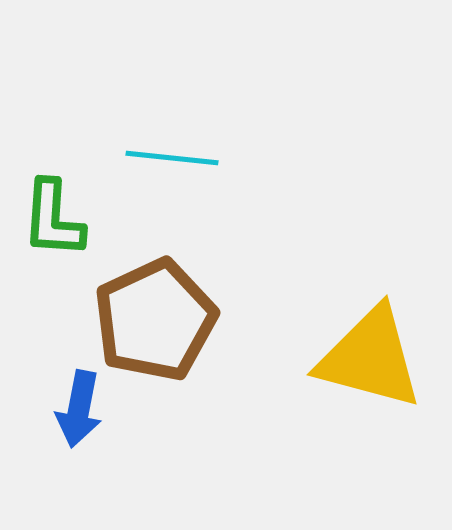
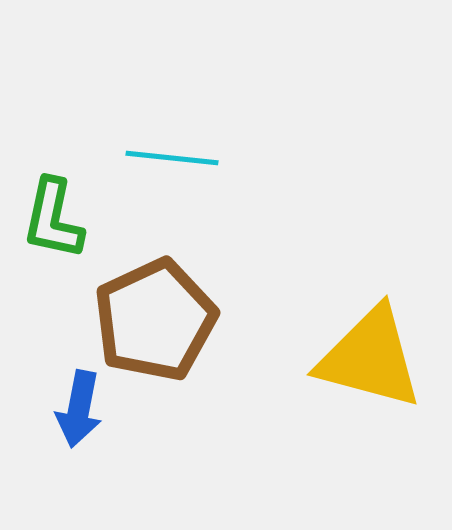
green L-shape: rotated 8 degrees clockwise
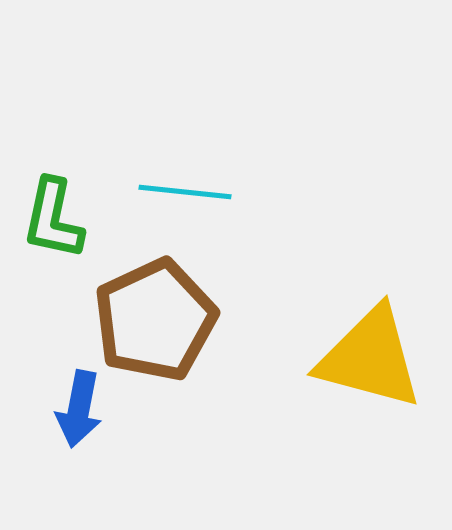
cyan line: moved 13 px right, 34 px down
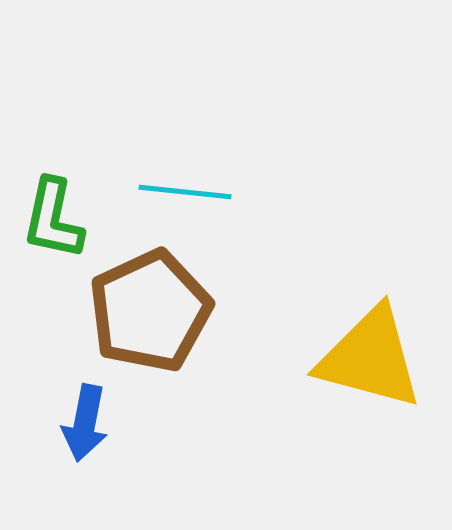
brown pentagon: moved 5 px left, 9 px up
blue arrow: moved 6 px right, 14 px down
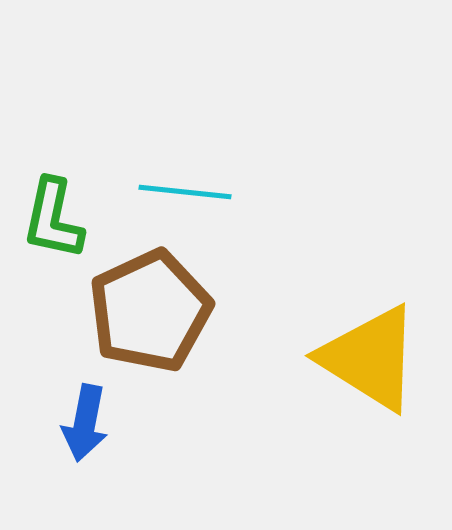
yellow triangle: rotated 17 degrees clockwise
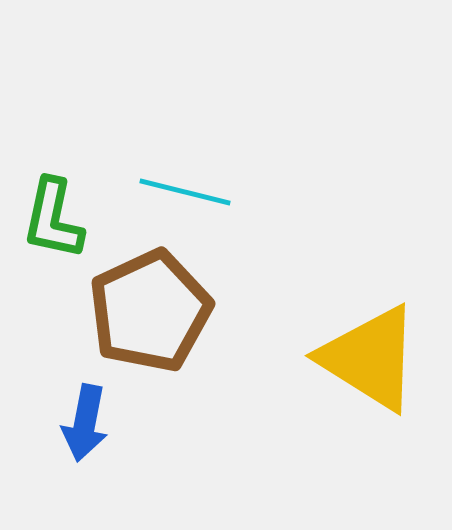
cyan line: rotated 8 degrees clockwise
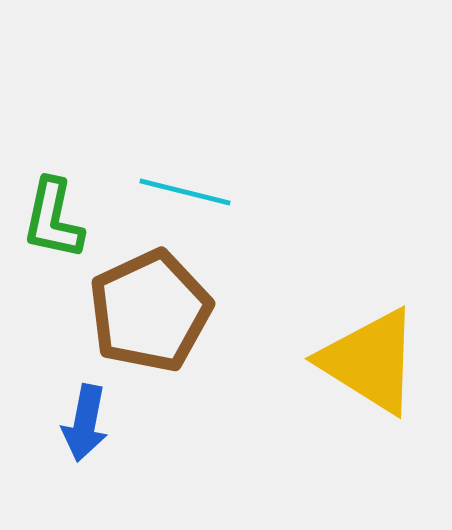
yellow triangle: moved 3 px down
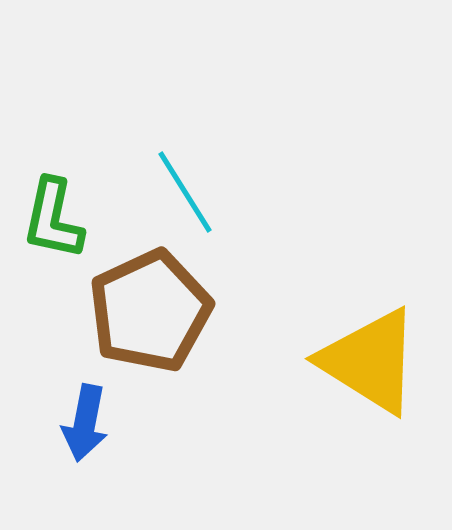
cyan line: rotated 44 degrees clockwise
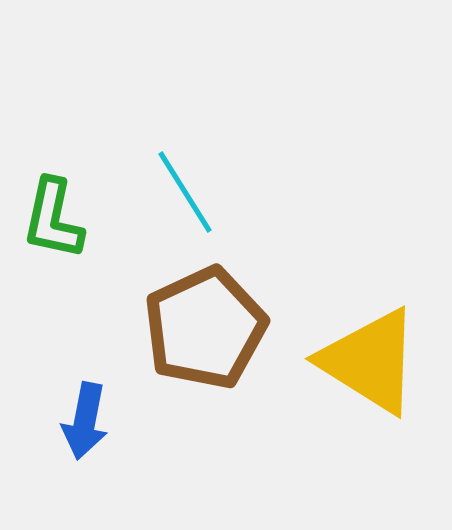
brown pentagon: moved 55 px right, 17 px down
blue arrow: moved 2 px up
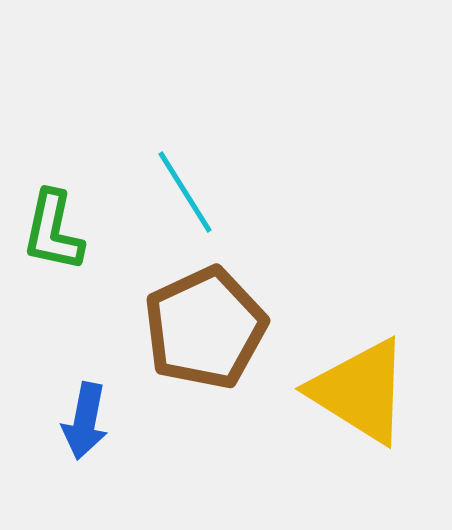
green L-shape: moved 12 px down
yellow triangle: moved 10 px left, 30 px down
